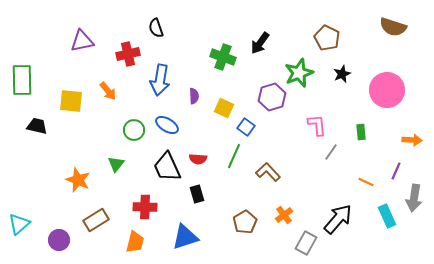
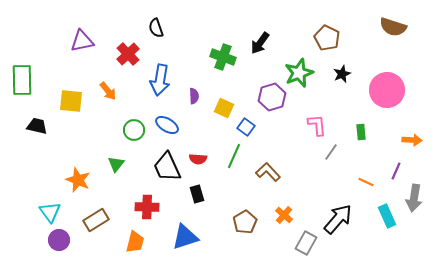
red cross at (128, 54): rotated 30 degrees counterclockwise
red cross at (145, 207): moved 2 px right
orange cross at (284, 215): rotated 12 degrees counterclockwise
cyan triangle at (19, 224): moved 31 px right, 12 px up; rotated 25 degrees counterclockwise
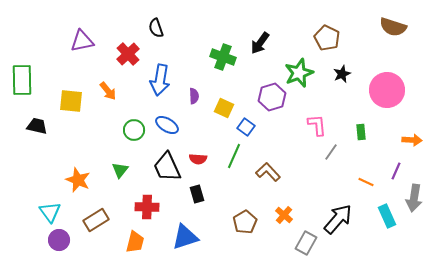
green triangle at (116, 164): moved 4 px right, 6 px down
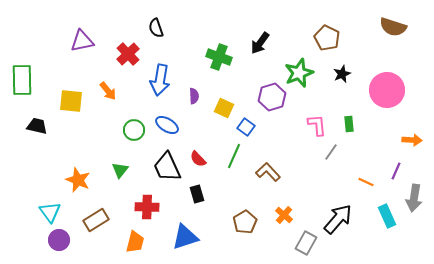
green cross at (223, 57): moved 4 px left
green rectangle at (361, 132): moved 12 px left, 8 px up
red semicircle at (198, 159): rotated 42 degrees clockwise
